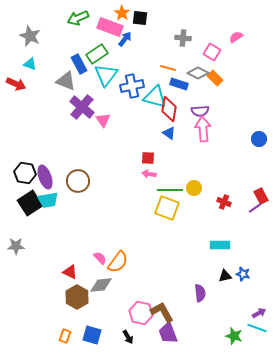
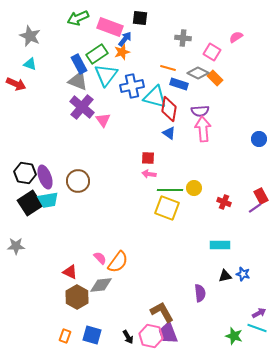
orange star at (122, 13): moved 39 px down; rotated 21 degrees clockwise
gray triangle at (66, 81): moved 12 px right
pink hexagon at (141, 313): moved 10 px right, 23 px down
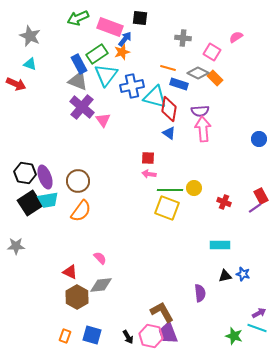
orange semicircle at (118, 262): moved 37 px left, 51 px up
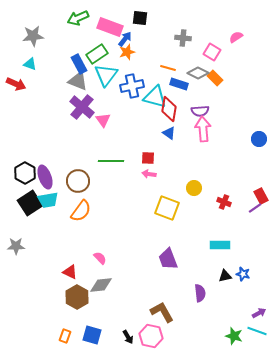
gray star at (30, 36): moved 3 px right; rotated 30 degrees counterclockwise
orange star at (122, 52): moved 5 px right
black hexagon at (25, 173): rotated 20 degrees clockwise
green line at (170, 190): moved 59 px left, 29 px up
cyan line at (257, 328): moved 3 px down
purple trapezoid at (168, 333): moved 74 px up
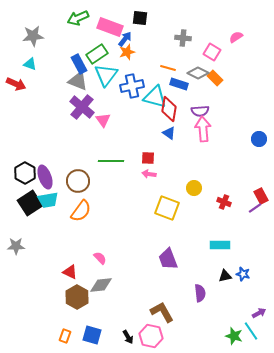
cyan line at (257, 331): moved 6 px left; rotated 36 degrees clockwise
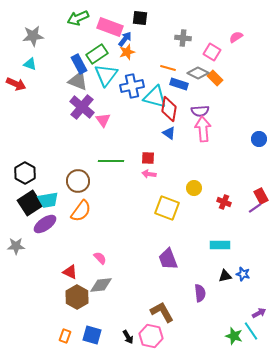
purple ellipse at (45, 177): moved 47 px down; rotated 75 degrees clockwise
